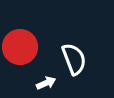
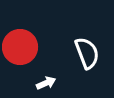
white semicircle: moved 13 px right, 6 px up
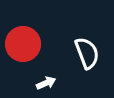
red circle: moved 3 px right, 3 px up
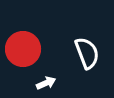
red circle: moved 5 px down
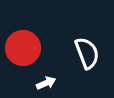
red circle: moved 1 px up
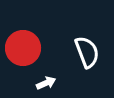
white semicircle: moved 1 px up
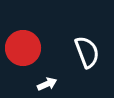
white arrow: moved 1 px right, 1 px down
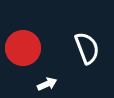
white semicircle: moved 4 px up
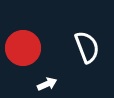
white semicircle: moved 1 px up
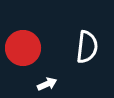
white semicircle: rotated 28 degrees clockwise
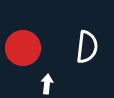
white arrow: rotated 60 degrees counterclockwise
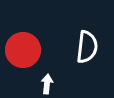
red circle: moved 2 px down
